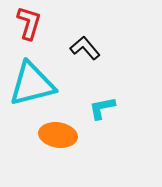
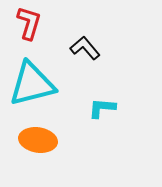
cyan L-shape: rotated 16 degrees clockwise
orange ellipse: moved 20 px left, 5 px down
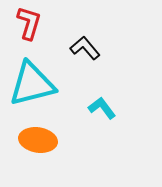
cyan L-shape: rotated 48 degrees clockwise
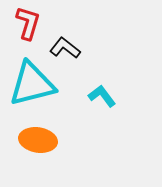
red L-shape: moved 1 px left
black L-shape: moved 20 px left; rotated 12 degrees counterclockwise
cyan L-shape: moved 12 px up
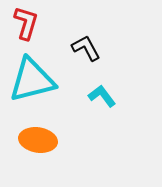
red L-shape: moved 2 px left
black L-shape: moved 21 px right; rotated 24 degrees clockwise
cyan triangle: moved 4 px up
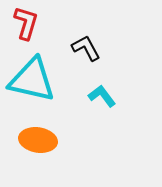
cyan triangle: rotated 27 degrees clockwise
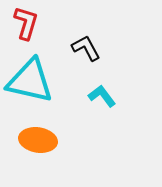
cyan triangle: moved 2 px left, 1 px down
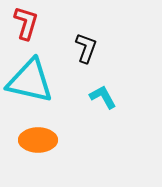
black L-shape: rotated 48 degrees clockwise
cyan L-shape: moved 1 px right, 1 px down; rotated 8 degrees clockwise
orange ellipse: rotated 9 degrees counterclockwise
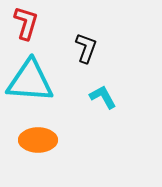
cyan triangle: rotated 9 degrees counterclockwise
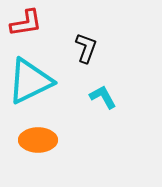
red L-shape: rotated 64 degrees clockwise
cyan triangle: rotated 30 degrees counterclockwise
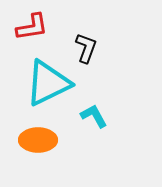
red L-shape: moved 6 px right, 4 px down
cyan triangle: moved 18 px right, 2 px down
cyan L-shape: moved 9 px left, 19 px down
